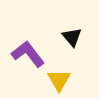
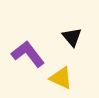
yellow triangle: moved 2 px right, 2 px up; rotated 35 degrees counterclockwise
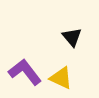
purple L-shape: moved 3 px left, 18 px down
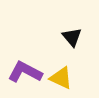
purple L-shape: rotated 24 degrees counterclockwise
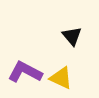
black triangle: moved 1 px up
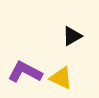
black triangle: rotated 40 degrees clockwise
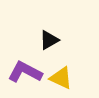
black triangle: moved 23 px left, 4 px down
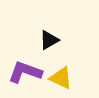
purple L-shape: rotated 8 degrees counterclockwise
